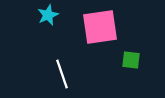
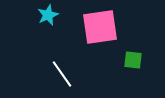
green square: moved 2 px right
white line: rotated 16 degrees counterclockwise
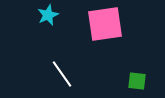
pink square: moved 5 px right, 3 px up
green square: moved 4 px right, 21 px down
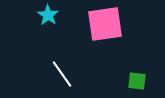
cyan star: rotated 15 degrees counterclockwise
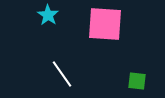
pink square: rotated 12 degrees clockwise
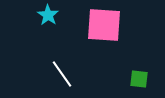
pink square: moved 1 px left, 1 px down
green square: moved 2 px right, 2 px up
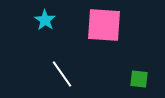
cyan star: moved 3 px left, 5 px down
